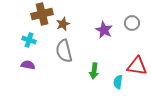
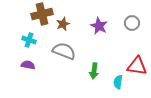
purple star: moved 5 px left, 4 px up
gray semicircle: rotated 125 degrees clockwise
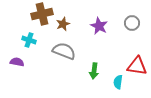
purple semicircle: moved 11 px left, 3 px up
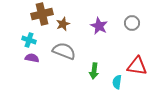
purple semicircle: moved 15 px right, 4 px up
cyan semicircle: moved 1 px left
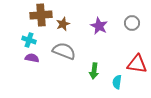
brown cross: moved 1 px left, 1 px down; rotated 10 degrees clockwise
red triangle: moved 2 px up
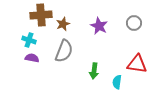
gray circle: moved 2 px right
gray semicircle: rotated 90 degrees clockwise
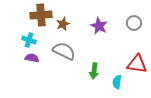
gray semicircle: rotated 85 degrees counterclockwise
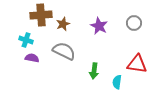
cyan cross: moved 3 px left
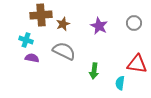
cyan semicircle: moved 3 px right, 1 px down
